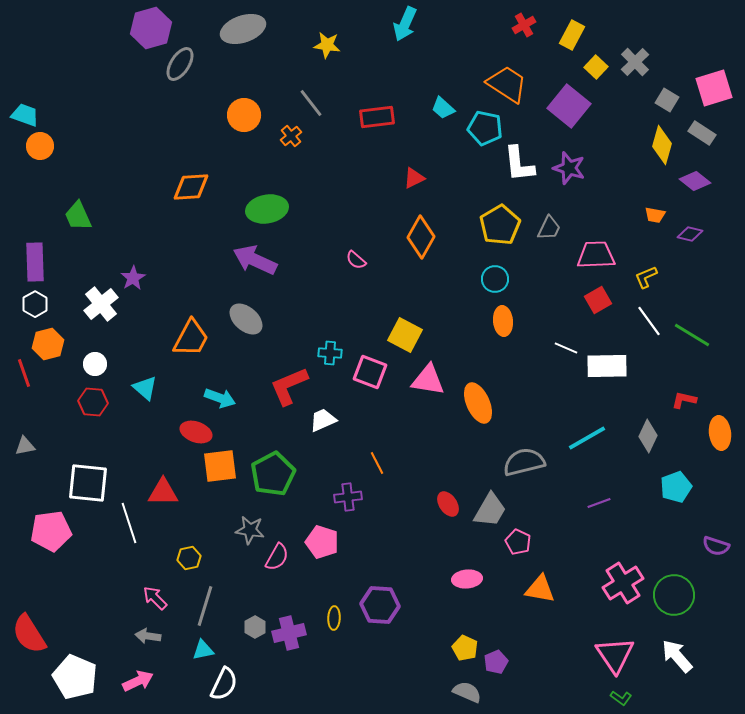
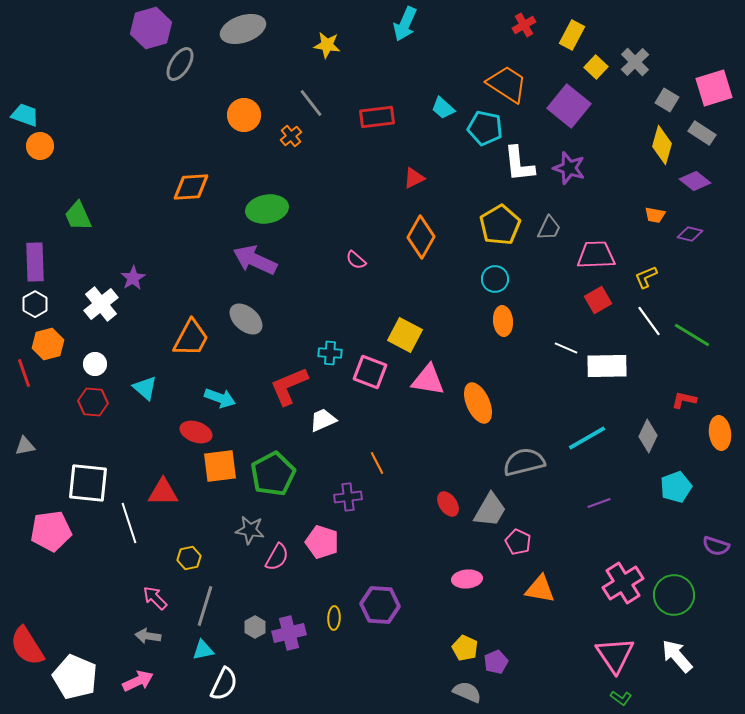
red semicircle at (29, 634): moved 2 px left, 12 px down
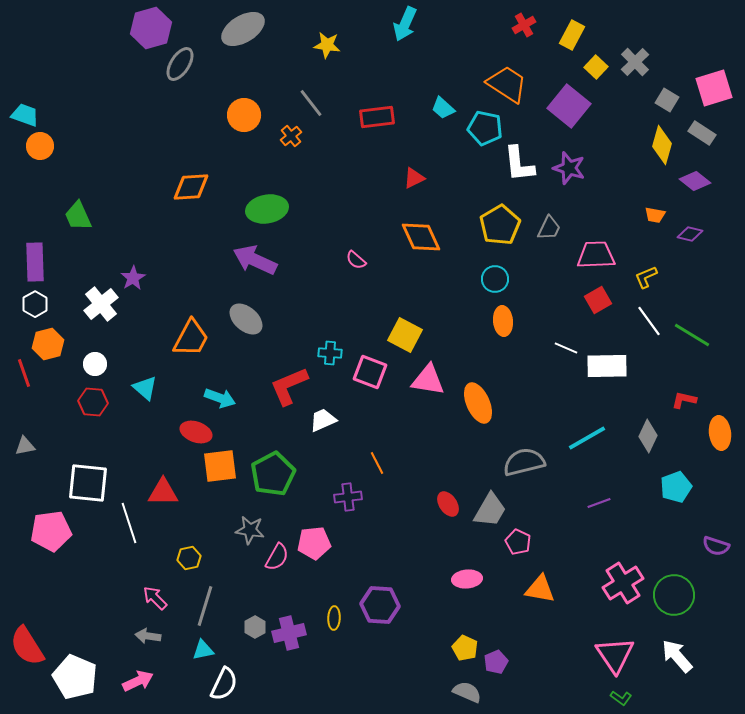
gray ellipse at (243, 29): rotated 12 degrees counterclockwise
orange diamond at (421, 237): rotated 54 degrees counterclockwise
pink pentagon at (322, 542): moved 8 px left, 1 px down; rotated 24 degrees counterclockwise
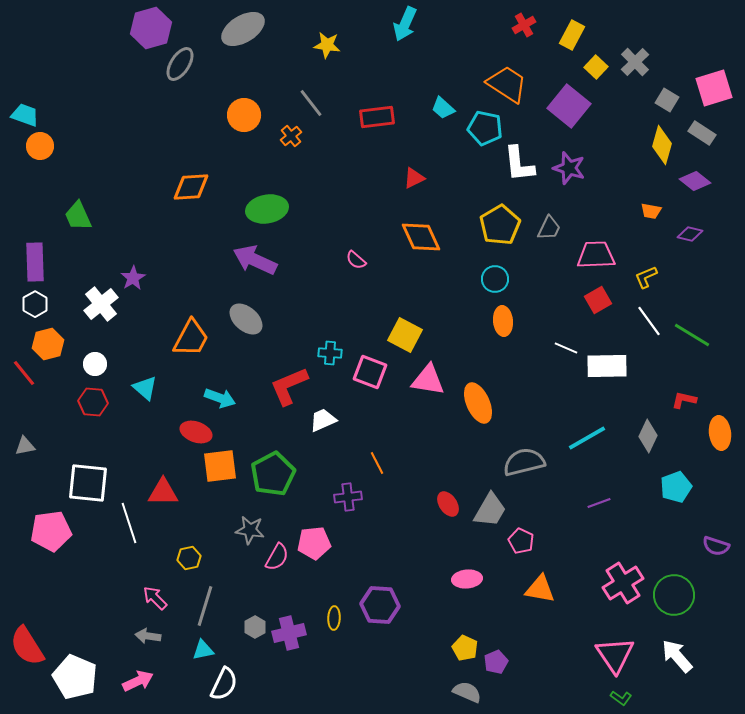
orange trapezoid at (655, 215): moved 4 px left, 4 px up
red line at (24, 373): rotated 20 degrees counterclockwise
pink pentagon at (518, 542): moved 3 px right, 1 px up
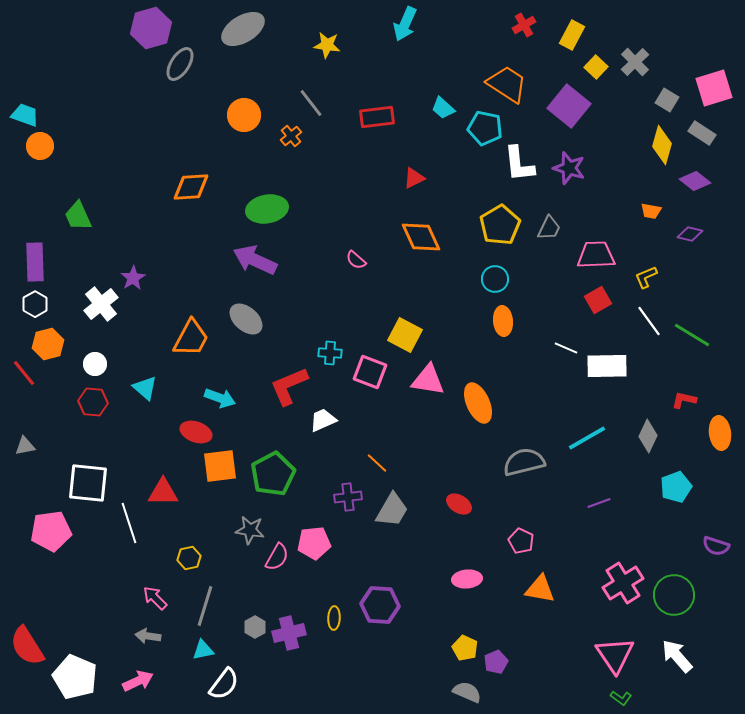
orange line at (377, 463): rotated 20 degrees counterclockwise
red ellipse at (448, 504): moved 11 px right; rotated 25 degrees counterclockwise
gray trapezoid at (490, 510): moved 98 px left
white semicircle at (224, 684): rotated 12 degrees clockwise
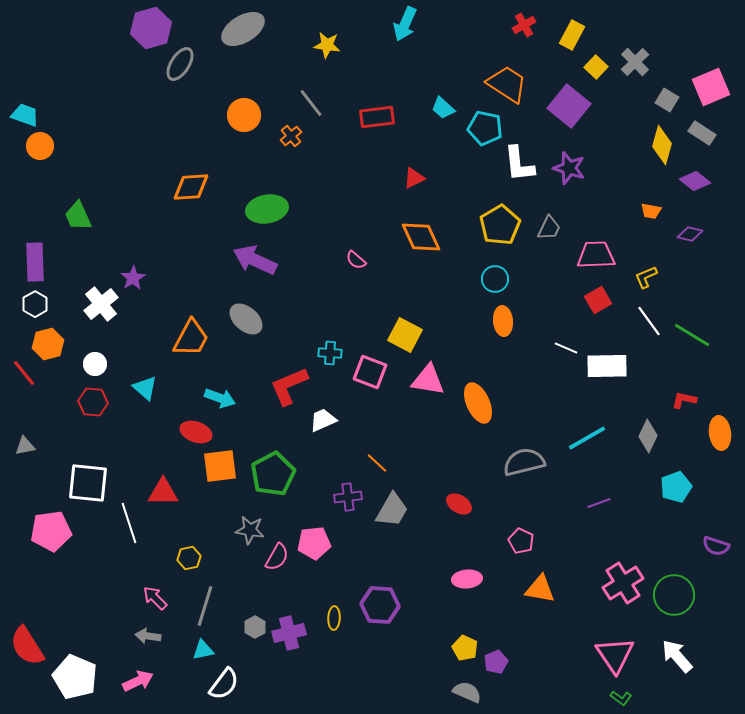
pink square at (714, 88): moved 3 px left, 1 px up; rotated 6 degrees counterclockwise
